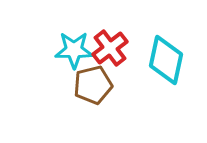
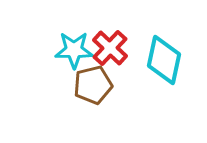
red cross: rotated 9 degrees counterclockwise
cyan diamond: moved 2 px left
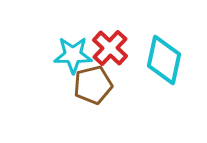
cyan star: moved 1 px left, 5 px down
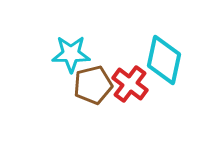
red cross: moved 20 px right, 36 px down; rotated 6 degrees counterclockwise
cyan star: moved 2 px left, 1 px up
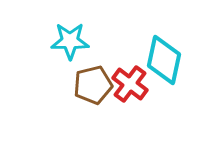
cyan star: moved 1 px left, 13 px up
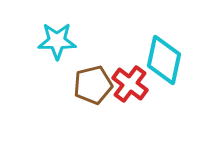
cyan star: moved 13 px left
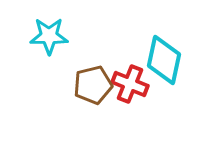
cyan star: moved 8 px left, 5 px up
red cross: rotated 15 degrees counterclockwise
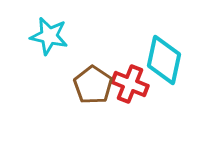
cyan star: rotated 12 degrees clockwise
brown pentagon: rotated 24 degrees counterclockwise
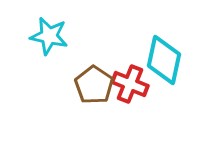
brown pentagon: moved 1 px right
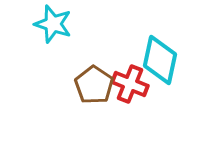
cyan star: moved 4 px right, 12 px up; rotated 6 degrees clockwise
cyan diamond: moved 4 px left
